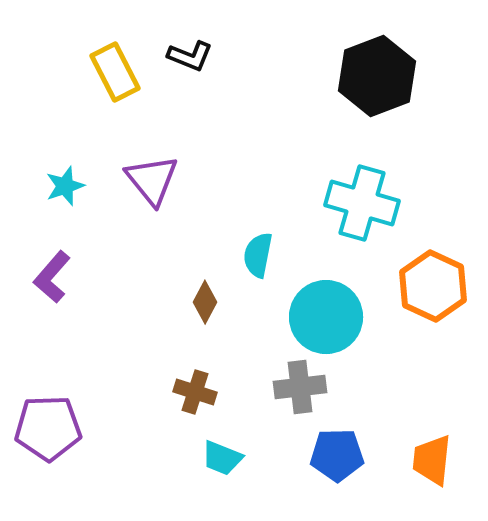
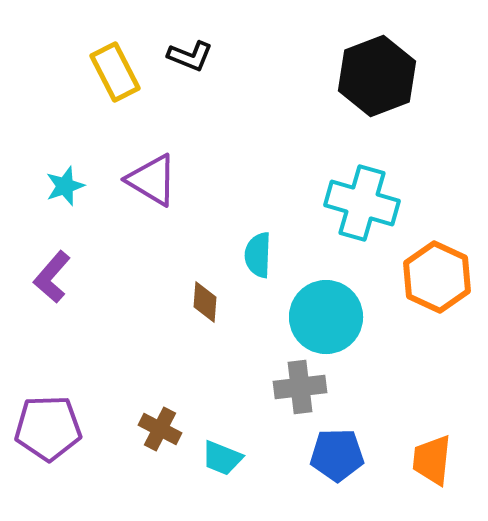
purple triangle: rotated 20 degrees counterclockwise
cyan semicircle: rotated 9 degrees counterclockwise
orange hexagon: moved 4 px right, 9 px up
brown diamond: rotated 24 degrees counterclockwise
brown cross: moved 35 px left, 37 px down; rotated 9 degrees clockwise
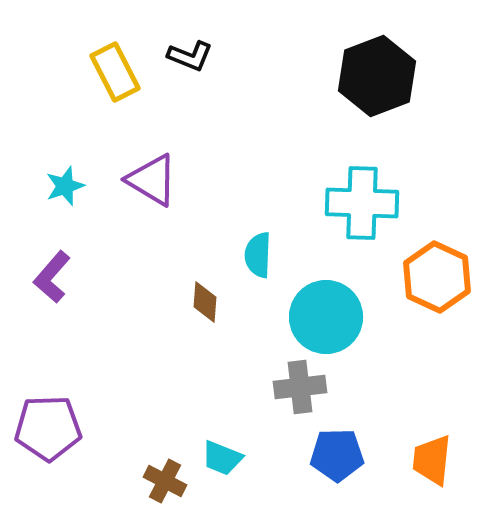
cyan cross: rotated 14 degrees counterclockwise
brown cross: moved 5 px right, 52 px down
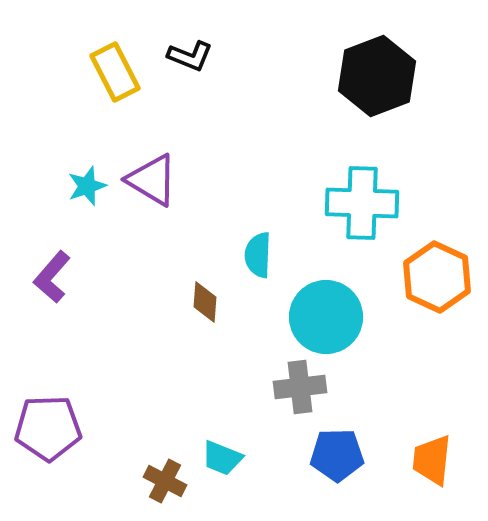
cyan star: moved 22 px right
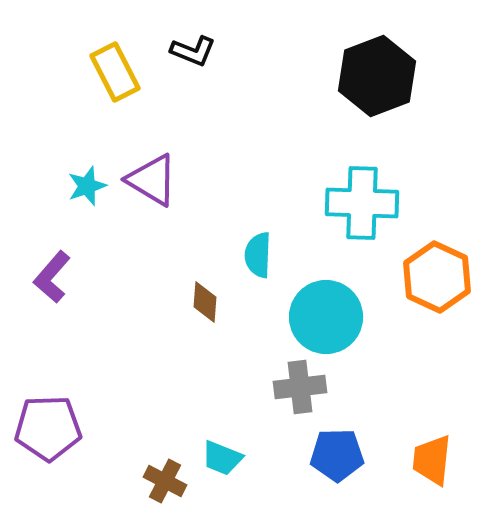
black L-shape: moved 3 px right, 5 px up
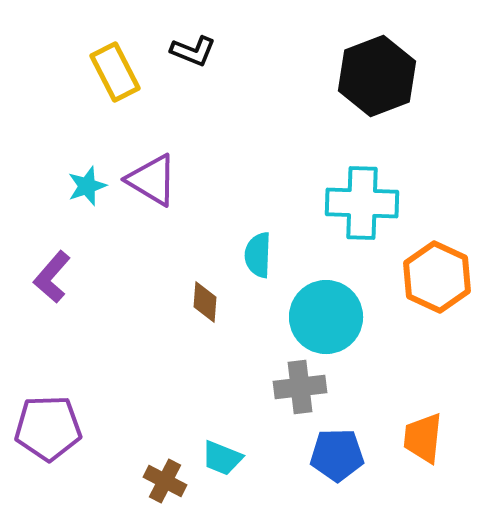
orange trapezoid: moved 9 px left, 22 px up
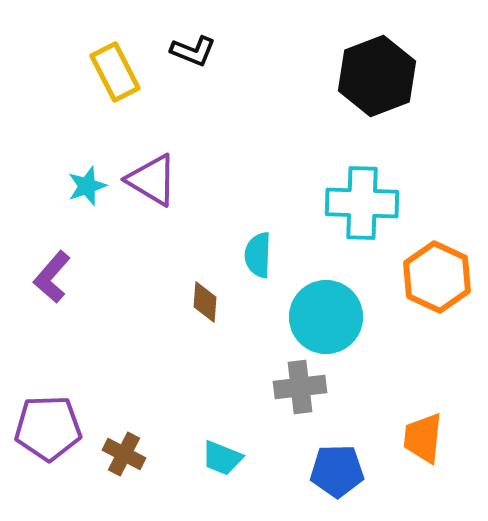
blue pentagon: moved 16 px down
brown cross: moved 41 px left, 27 px up
